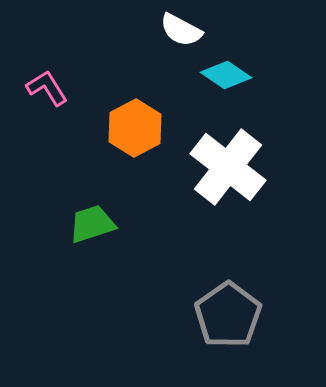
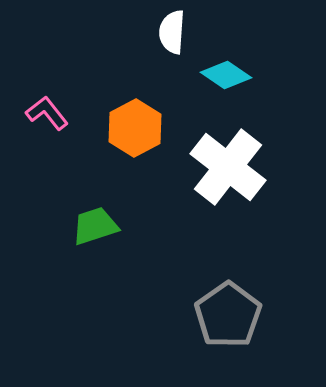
white semicircle: moved 9 px left, 2 px down; rotated 66 degrees clockwise
pink L-shape: moved 25 px down; rotated 6 degrees counterclockwise
green trapezoid: moved 3 px right, 2 px down
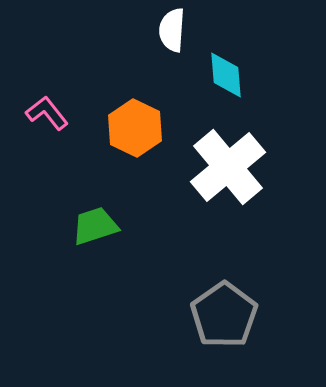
white semicircle: moved 2 px up
cyan diamond: rotated 51 degrees clockwise
orange hexagon: rotated 6 degrees counterclockwise
white cross: rotated 12 degrees clockwise
gray pentagon: moved 4 px left
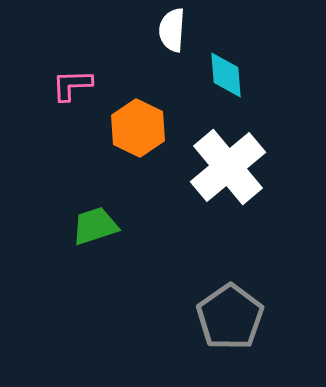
pink L-shape: moved 25 px right, 28 px up; rotated 54 degrees counterclockwise
orange hexagon: moved 3 px right
gray pentagon: moved 6 px right, 2 px down
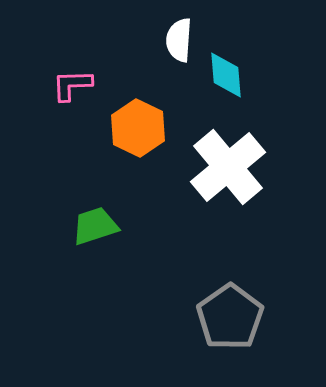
white semicircle: moved 7 px right, 10 px down
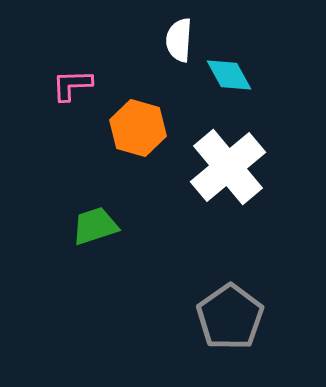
cyan diamond: moved 3 px right; rotated 24 degrees counterclockwise
orange hexagon: rotated 10 degrees counterclockwise
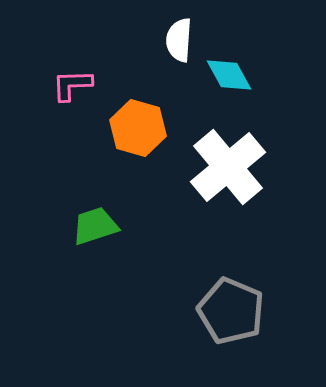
gray pentagon: moved 1 px right, 6 px up; rotated 14 degrees counterclockwise
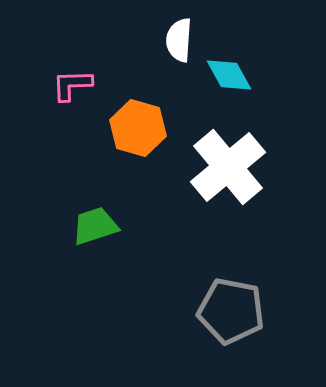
gray pentagon: rotated 12 degrees counterclockwise
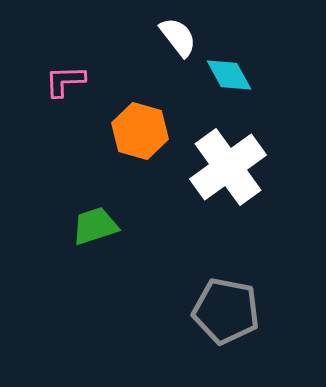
white semicircle: moved 1 px left, 3 px up; rotated 138 degrees clockwise
pink L-shape: moved 7 px left, 4 px up
orange hexagon: moved 2 px right, 3 px down
white cross: rotated 4 degrees clockwise
gray pentagon: moved 5 px left
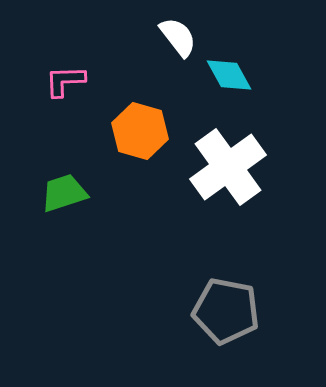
green trapezoid: moved 31 px left, 33 px up
